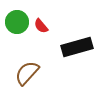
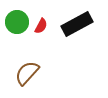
red semicircle: rotated 112 degrees counterclockwise
black rectangle: moved 23 px up; rotated 12 degrees counterclockwise
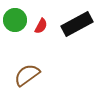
green circle: moved 2 px left, 2 px up
brown semicircle: moved 2 px down; rotated 12 degrees clockwise
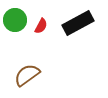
black rectangle: moved 1 px right, 1 px up
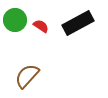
red semicircle: rotated 84 degrees counterclockwise
brown semicircle: moved 1 px down; rotated 12 degrees counterclockwise
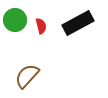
red semicircle: rotated 42 degrees clockwise
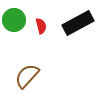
green circle: moved 1 px left
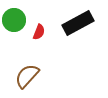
red semicircle: moved 2 px left, 6 px down; rotated 35 degrees clockwise
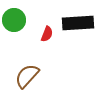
black rectangle: rotated 24 degrees clockwise
red semicircle: moved 8 px right, 2 px down
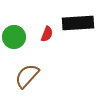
green circle: moved 17 px down
